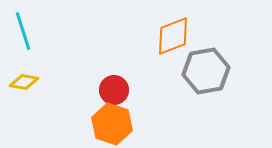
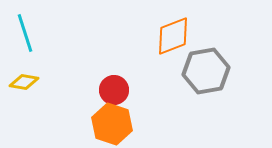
cyan line: moved 2 px right, 2 px down
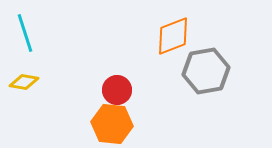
red circle: moved 3 px right
orange hexagon: rotated 12 degrees counterclockwise
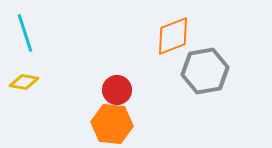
gray hexagon: moved 1 px left
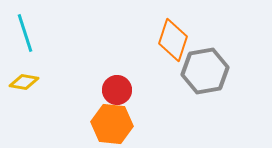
orange diamond: moved 4 px down; rotated 51 degrees counterclockwise
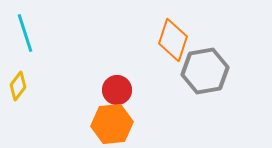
yellow diamond: moved 6 px left, 4 px down; rotated 64 degrees counterclockwise
orange hexagon: rotated 12 degrees counterclockwise
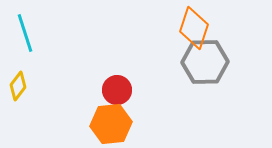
orange diamond: moved 21 px right, 12 px up
gray hexagon: moved 9 px up; rotated 9 degrees clockwise
orange hexagon: moved 1 px left
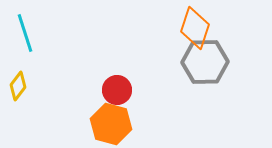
orange diamond: moved 1 px right
orange hexagon: rotated 21 degrees clockwise
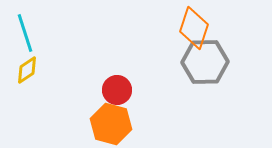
orange diamond: moved 1 px left
yellow diamond: moved 9 px right, 16 px up; rotated 20 degrees clockwise
